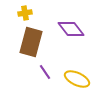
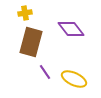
yellow ellipse: moved 3 px left
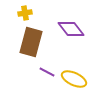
purple line: moved 2 px right; rotated 28 degrees counterclockwise
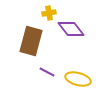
yellow cross: moved 24 px right
brown rectangle: moved 1 px up
yellow ellipse: moved 4 px right; rotated 10 degrees counterclockwise
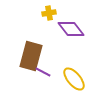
brown rectangle: moved 15 px down
purple line: moved 4 px left
yellow ellipse: moved 4 px left; rotated 35 degrees clockwise
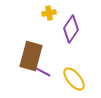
purple diamond: rotated 72 degrees clockwise
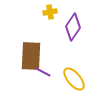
yellow cross: moved 1 px right, 1 px up
purple diamond: moved 2 px right, 2 px up
brown rectangle: rotated 12 degrees counterclockwise
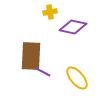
purple diamond: rotated 68 degrees clockwise
yellow ellipse: moved 3 px right, 1 px up
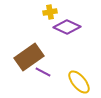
purple diamond: moved 6 px left; rotated 12 degrees clockwise
brown rectangle: moved 2 px left, 1 px down; rotated 52 degrees clockwise
yellow ellipse: moved 2 px right, 4 px down
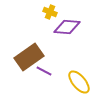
yellow cross: rotated 32 degrees clockwise
purple diamond: rotated 20 degrees counterclockwise
purple line: moved 1 px right, 1 px up
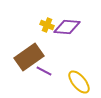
yellow cross: moved 3 px left, 13 px down
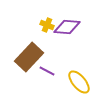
brown rectangle: rotated 12 degrees counterclockwise
purple line: moved 3 px right
